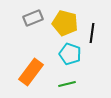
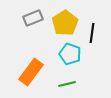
yellow pentagon: rotated 25 degrees clockwise
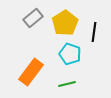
gray rectangle: rotated 18 degrees counterclockwise
black line: moved 2 px right, 1 px up
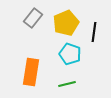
gray rectangle: rotated 12 degrees counterclockwise
yellow pentagon: moved 1 px right; rotated 10 degrees clockwise
orange rectangle: rotated 28 degrees counterclockwise
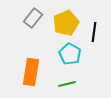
cyan pentagon: rotated 10 degrees clockwise
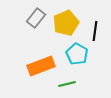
gray rectangle: moved 3 px right
black line: moved 1 px right, 1 px up
cyan pentagon: moved 7 px right
orange rectangle: moved 10 px right, 6 px up; rotated 60 degrees clockwise
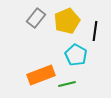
yellow pentagon: moved 1 px right, 2 px up
cyan pentagon: moved 1 px left, 1 px down
orange rectangle: moved 9 px down
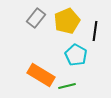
orange rectangle: rotated 52 degrees clockwise
green line: moved 2 px down
